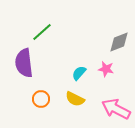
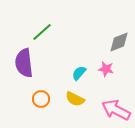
pink arrow: moved 1 px down
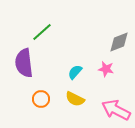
cyan semicircle: moved 4 px left, 1 px up
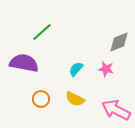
purple semicircle: rotated 108 degrees clockwise
cyan semicircle: moved 1 px right, 3 px up
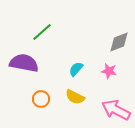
pink star: moved 3 px right, 2 px down
yellow semicircle: moved 2 px up
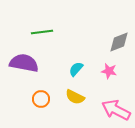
green line: rotated 35 degrees clockwise
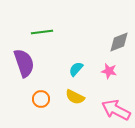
purple semicircle: rotated 60 degrees clockwise
